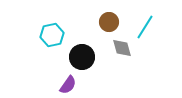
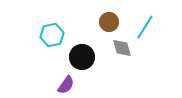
purple semicircle: moved 2 px left
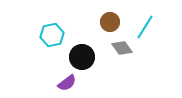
brown circle: moved 1 px right
gray diamond: rotated 20 degrees counterclockwise
purple semicircle: moved 1 px right, 2 px up; rotated 18 degrees clockwise
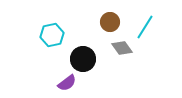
black circle: moved 1 px right, 2 px down
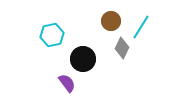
brown circle: moved 1 px right, 1 px up
cyan line: moved 4 px left
gray diamond: rotated 60 degrees clockwise
purple semicircle: rotated 90 degrees counterclockwise
